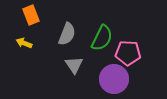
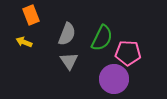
yellow arrow: moved 1 px up
gray triangle: moved 5 px left, 4 px up
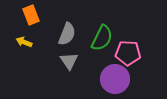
purple circle: moved 1 px right
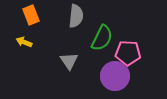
gray semicircle: moved 9 px right, 18 px up; rotated 15 degrees counterclockwise
purple circle: moved 3 px up
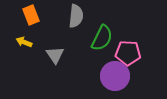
gray triangle: moved 14 px left, 6 px up
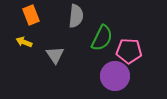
pink pentagon: moved 1 px right, 2 px up
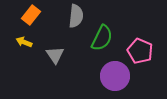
orange rectangle: rotated 60 degrees clockwise
pink pentagon: moved 11 px right; rotated 20 degrees clockwise
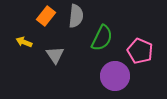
orange rectangle: moved 15 px right, 1 px down
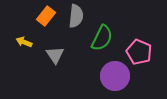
pink pentagon: moved 1 px left, 1 px down
